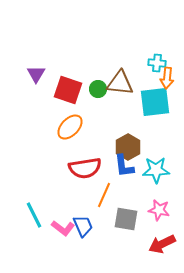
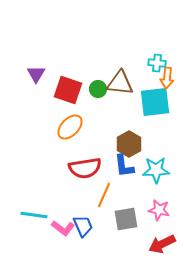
brown hexagon: moved 1 px right, 3 px up
cyan line: rotated 56 degrees counterclockwise
gray square: rotated 20 degrees counterclockwise
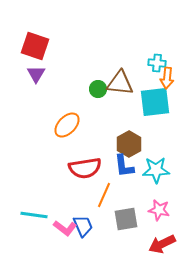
red square: moved 33 px left, 44 px up
orange ellipse: moved 3 px left, 2 px up
pink L-shape: moved 2 px right
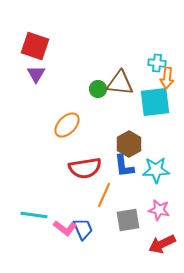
gray square: moved 2 px right, 1 px down
blue trapezoid: moved 3 px down
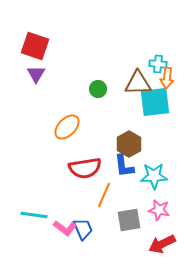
cyan cross: moved 1 px right, 1 px down
brown triangle: moved 18 px right; rotated 8 degrees counterclockwise
orange ellipse: moved 2 px down
cyan star: moved 2 px left, 6 px down
gray square: moved 1 px right
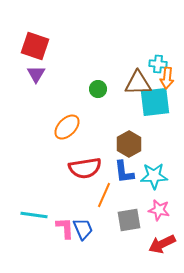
blue L-shape: moved 6 px down
pink L-shape: rotated 130 degrees counterclockwise
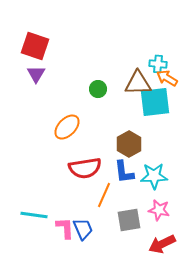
orange arrow: rotated 115 degrees clockwise
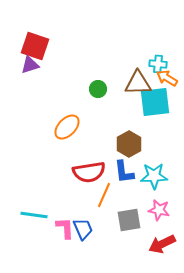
purple triangle: moved 6 px left, 9 px up; rotated 42 degrees clockwise
red semicircle: moved 4 px right, 4 px down
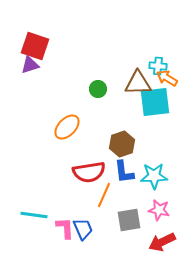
cyan cross: moved 2 px down
brown hexagon: moved 7 px left; rotated 10 degrees clockwise
red arrow: moved 2 px up
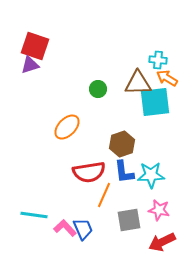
cyan cross: moved 6 px up
cyan star: moved 3 px left, 1 px up
pink L-shape: rotated 40 degrees counterclockwise
